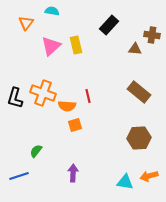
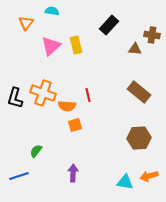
red line: moved 1 px up
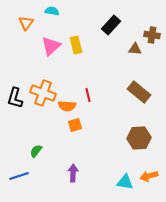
black rectangle: moved 2 px right
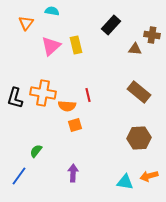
orange cross: rotated 10 degrees counterclockwise
blue line: rotated 36 degrees counterclockwise
